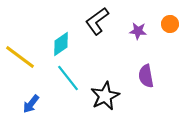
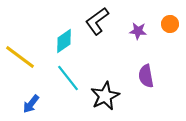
cyan diamond: moved 3 px right, 3 px up
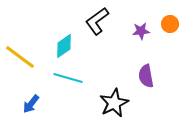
purple star: moved 3 px right; rotated 12 degrees counterclockwise
cyan diamond: moved 5 px down
cyan line: rotated 36 degrees counterclockwise
black star: moved 9 px right, 7 px down
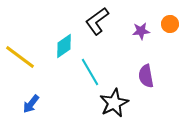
cyan line: moved 22 px right, 6 px up; rotated 44 degrees clockwise
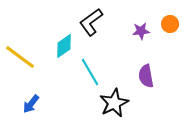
black L-shape: moved 6 px left, 1 px down
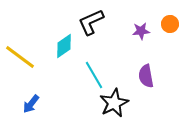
black L-shape: rotated 12 degrees clockwise
cyan line: moved 4 px right, 3 px down
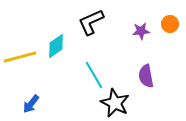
cyan diamond: moved 8 px left
yellow line: rotated 52 degrees counterclockwise
black star: moved 1 px right; rotated 20 degrees counterclockwise
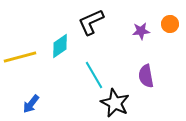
cyan diamond: moved 4 px right
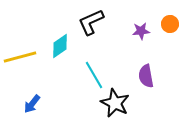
blue arrow: moved 1 px right
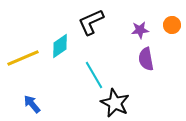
orange circle: moved 2 px right, 1 px down
purple star: moved 1 px left, 1 px up
yellow line: moved 3 px right, 1 px down; rotated 8 degrees counterclockwise
purple semicircle: moved 17 px up
blue arrow: rotated 102 degrees clockwise
